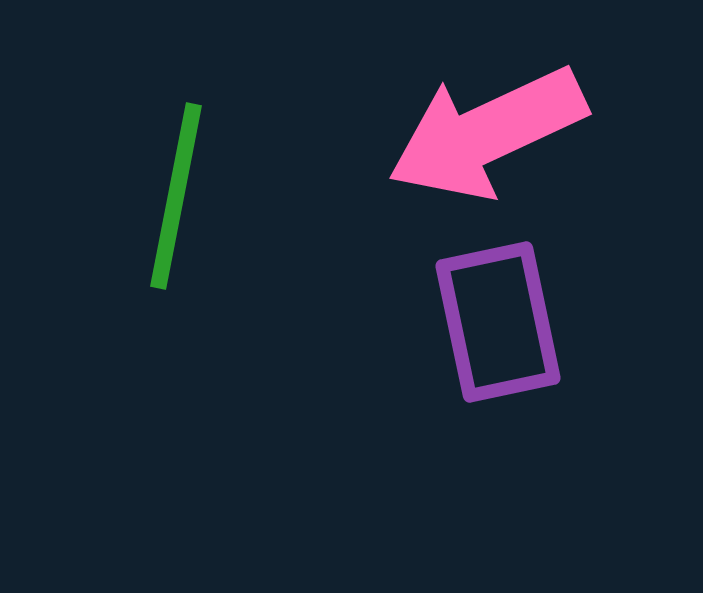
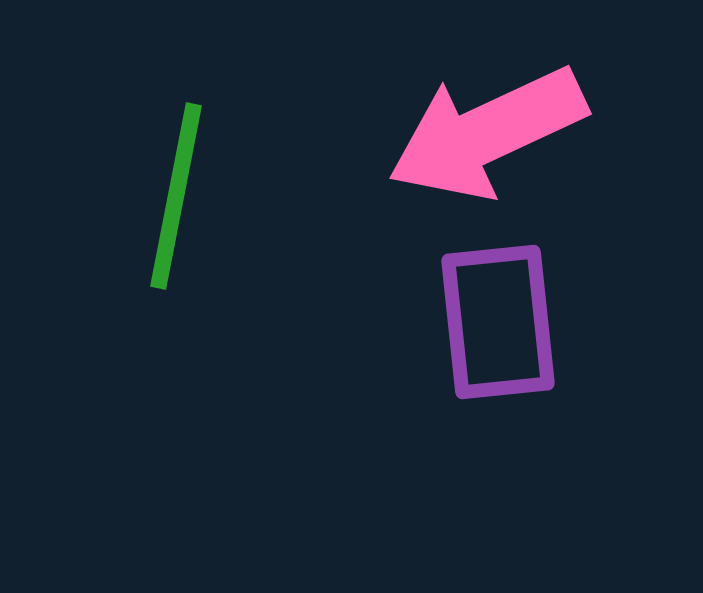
purple rectangle: rotated 6 degrees clockwise
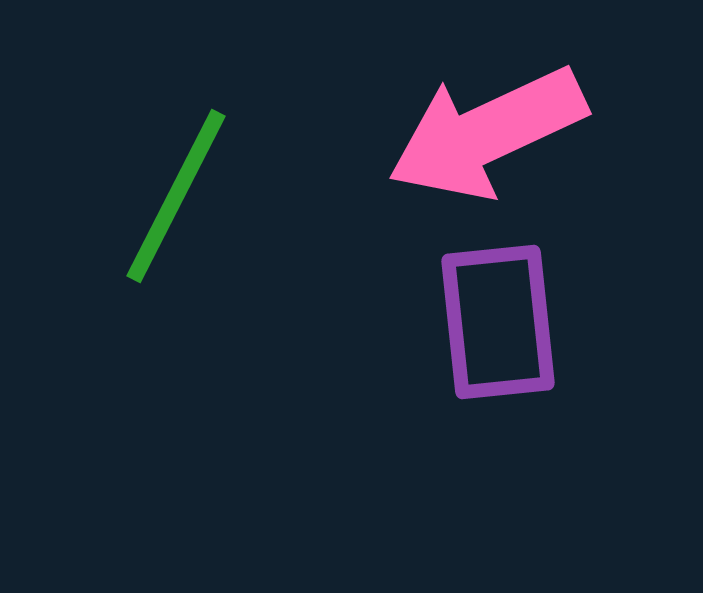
green line: rotated 16 degrees clockwise
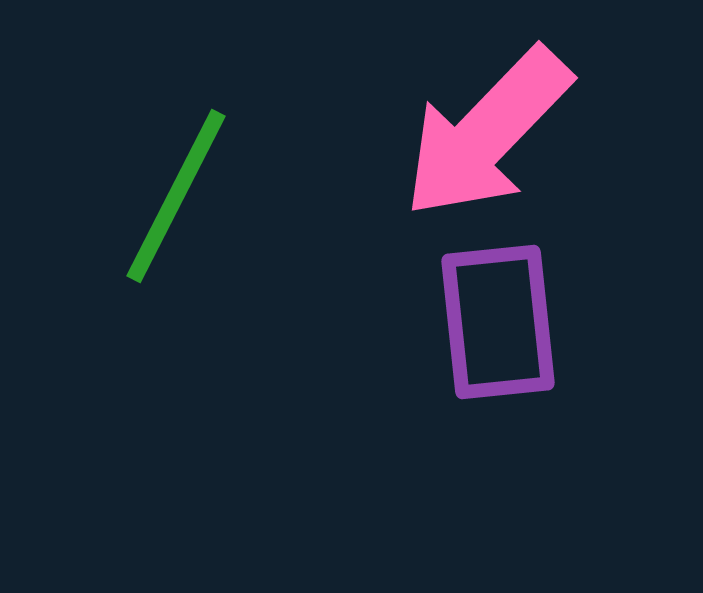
pink arrow: rotated 21 degrees counterclockwise
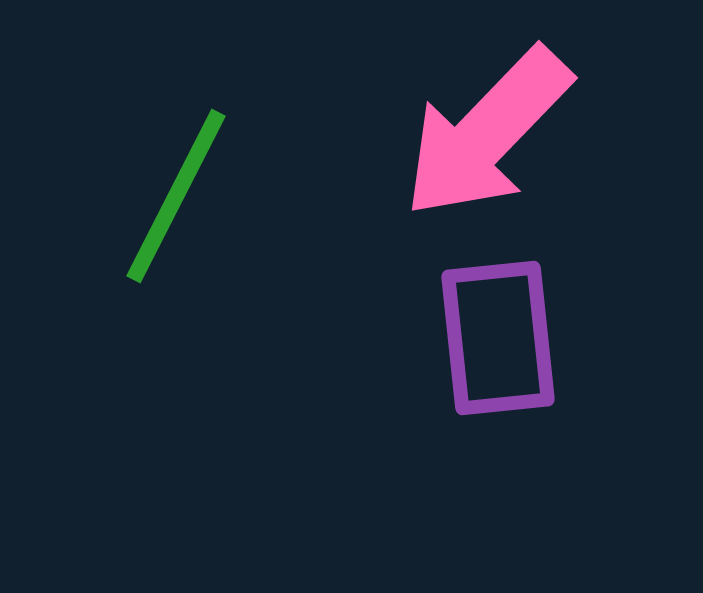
purple rectangle: moved 16 px down
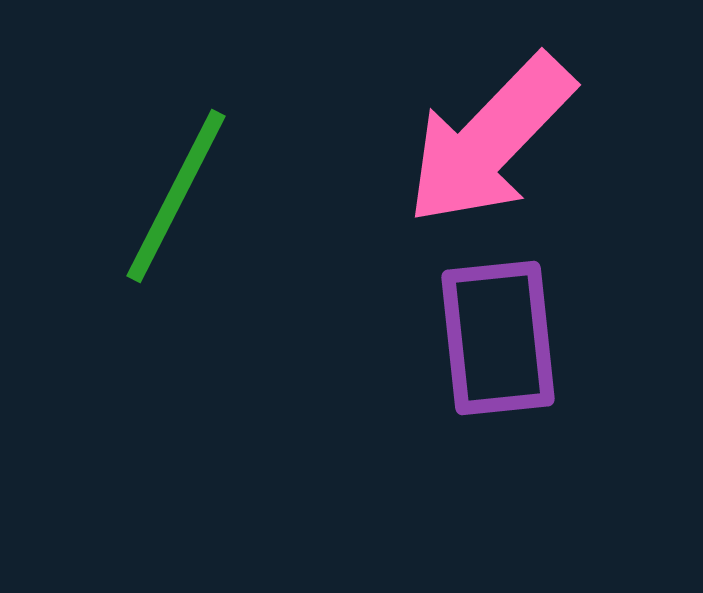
pink arrow: moved 3 px right, 7 px down
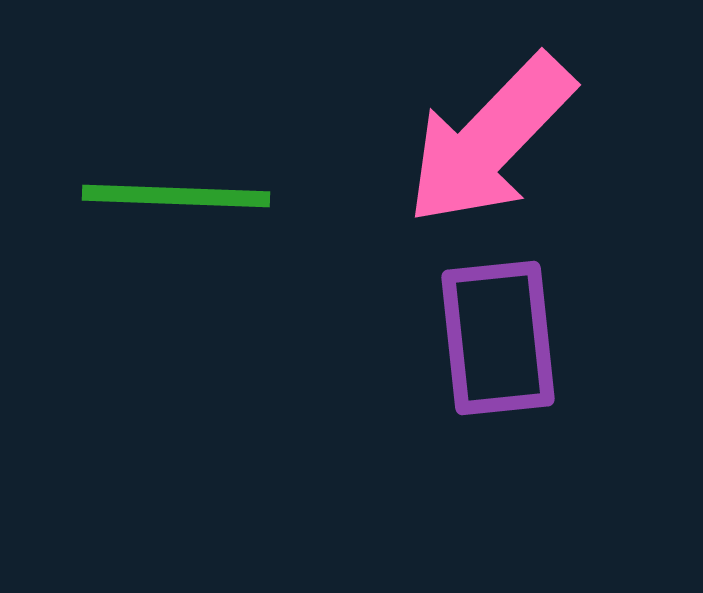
green line: rotated 65 degrees clockwise
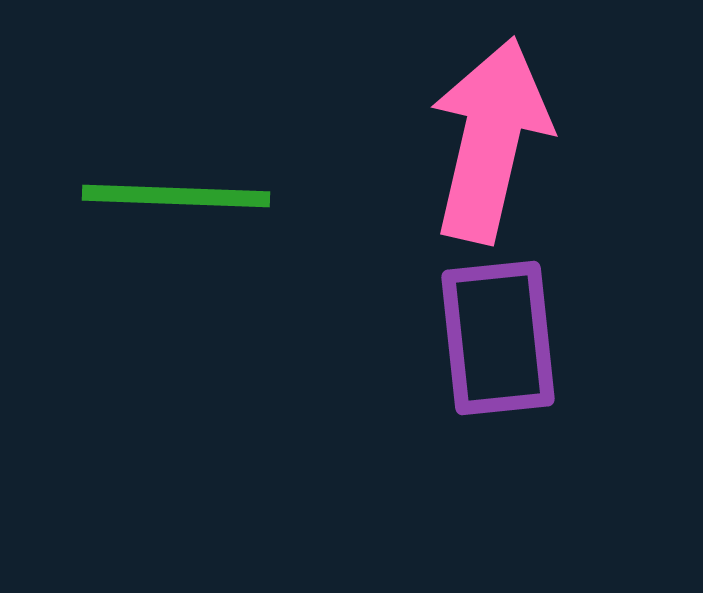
pink arrow: rotated 149 degrees clockwise
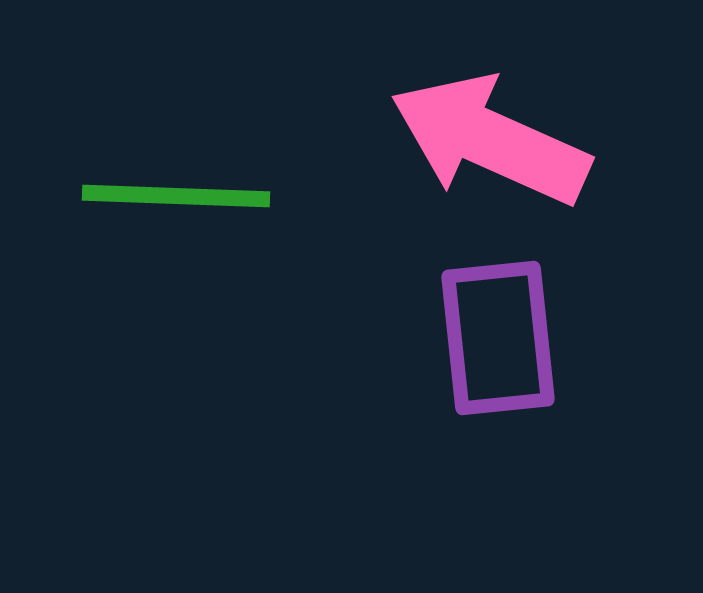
pink arrow: rotated 79 degrees counterclockwise
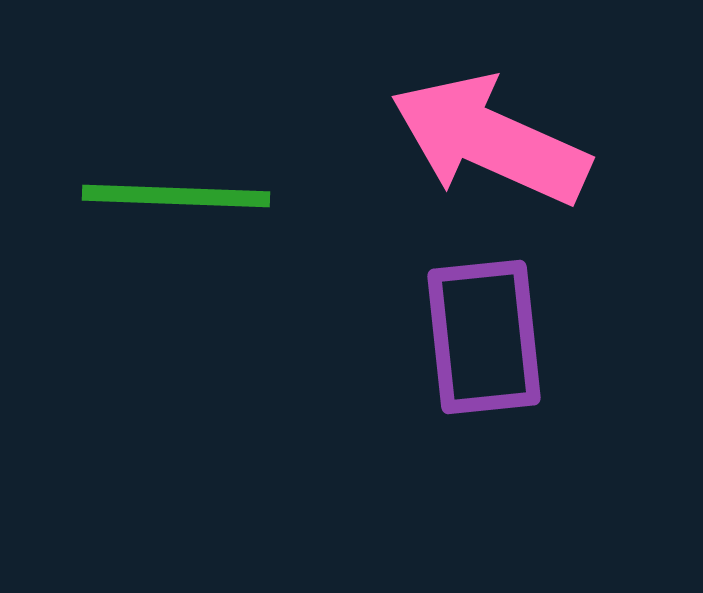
purple rectangle: moved 14 px left, 1 px up
